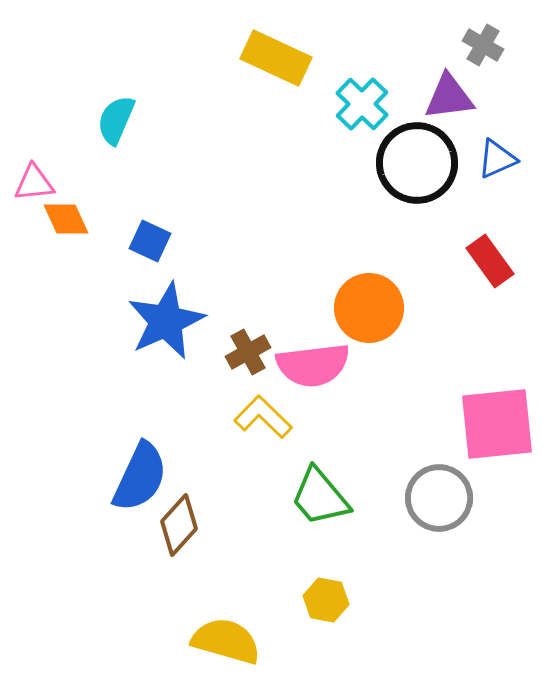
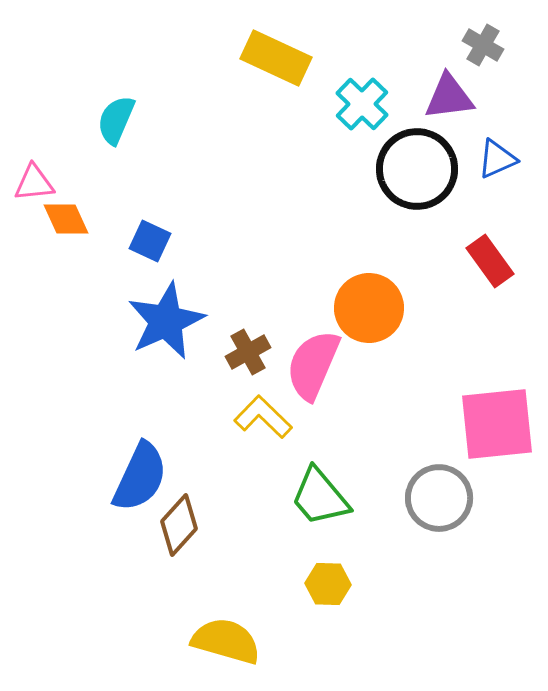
black circle: moved 6 px down
pink semicircle: rotated 120 degrees clockwise
yellow hexagon: moved 2 px right, 16 px up; rotated 9 degrees counterclockwise
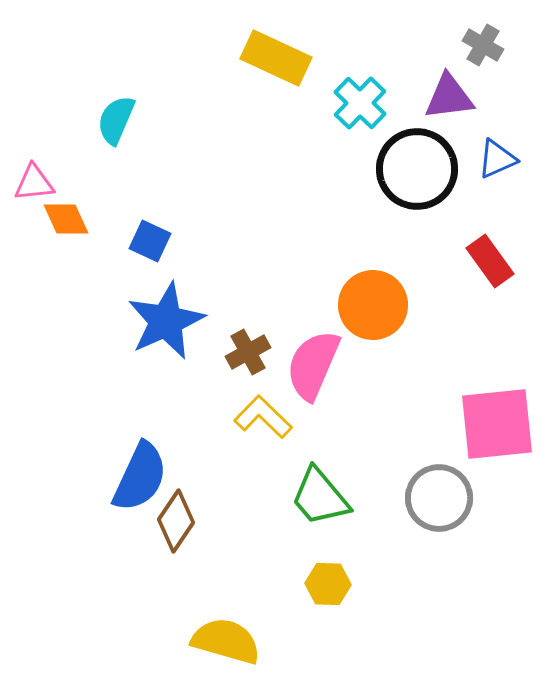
cyan cross: moved 2 px left, 1 px up
orange circle: moved 4 px right, 3 px up
brown diamond: moved 3 px left, 4 px up; rotated 8 degrees counterclockwise
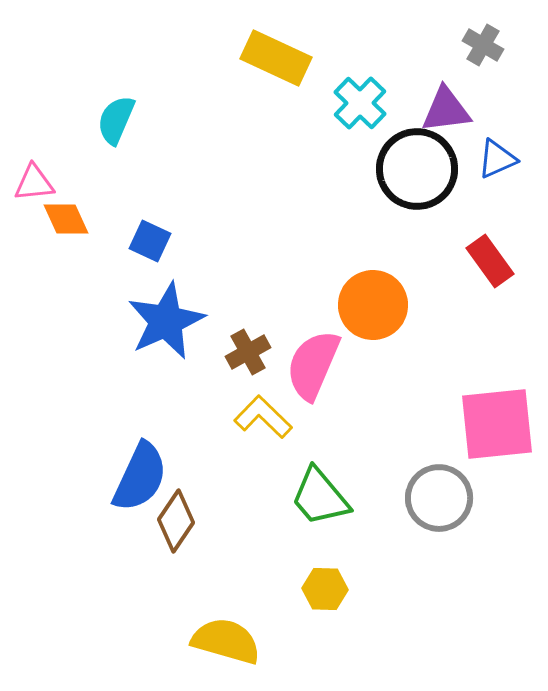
purple triangle: moved 3 px left, 13 px down
yellow hexagon: moved 3 px left, 5 px down
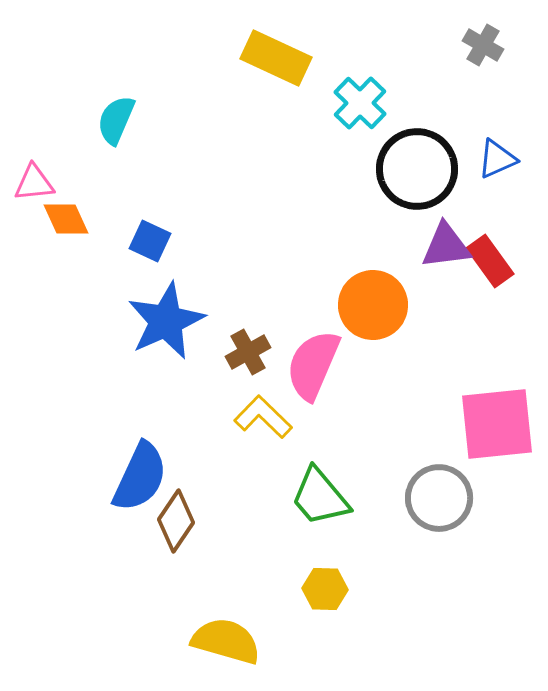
purple triangle: moved 136 px down
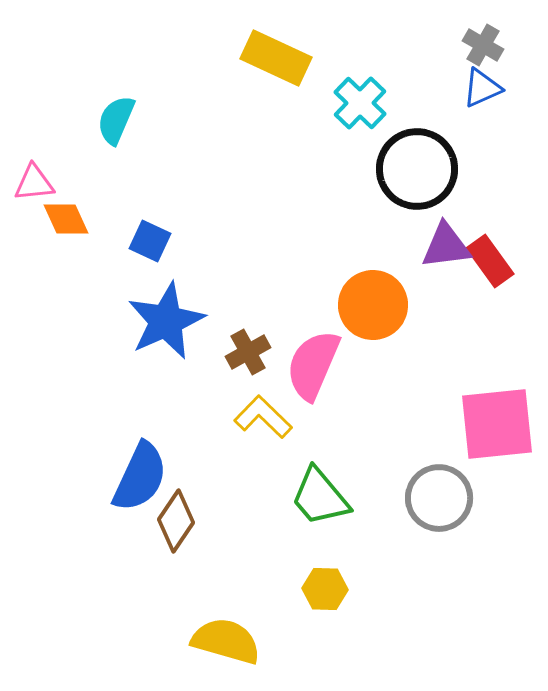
blue triangle: moved 15 px left, 71 px up
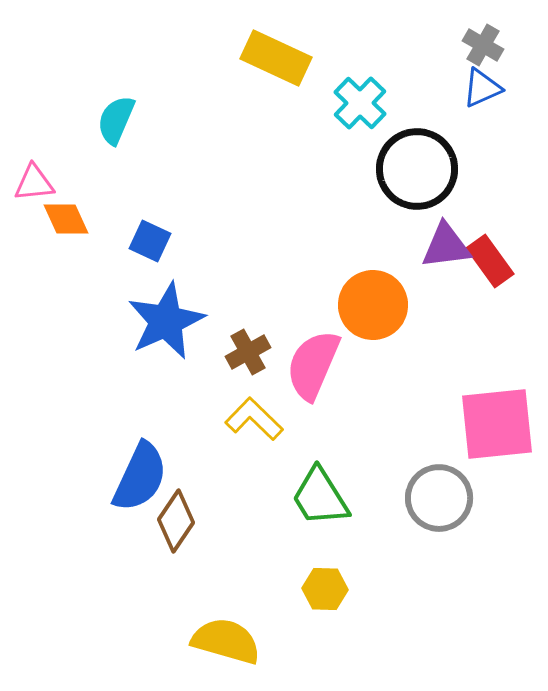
yellow L-shape: moved 9 px left, 2 px down
green trapezoid: rotated 8 degrees clockwise
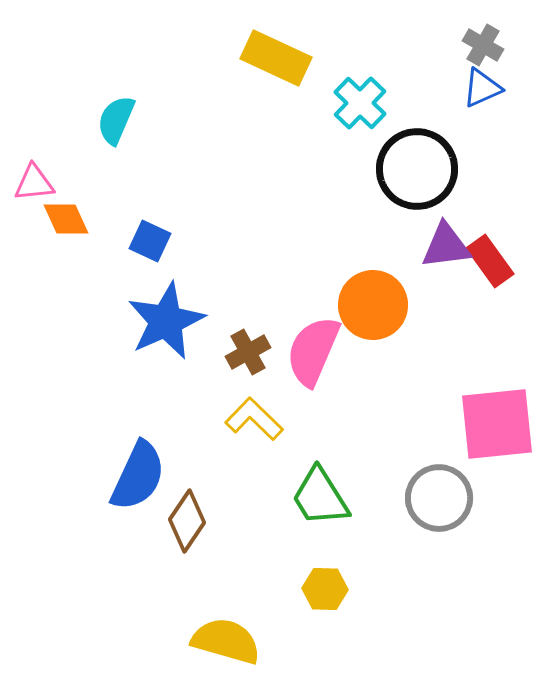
pink semicircle: moved 14 px up
blue semicircle: moved 2 px left, 1 px up
brown diamond: moved 11 px right
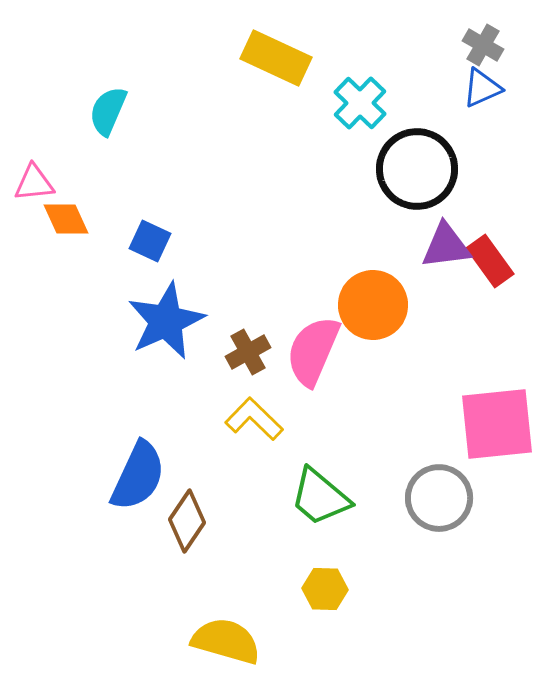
cyan semicircle: moved 8 px left, 9 px up
green trapezoid: rotated 18 degrees counterclockwise
